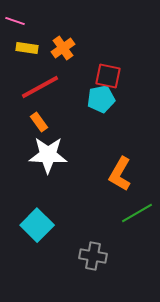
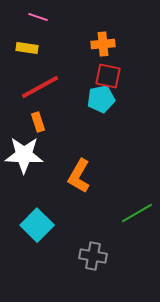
pink line: moved 23 px right, 4 px up
orange cross: moved 40 px right, 4 px up; rotated 30 degrees clockwise
orange rectangle: moved 1 px left; rotated 18 degrees clockwise
white star: moved 24 px left
orange L-shape: moved 41 px left, 2 px down
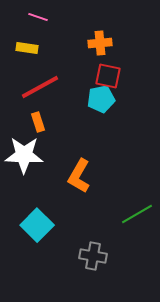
orange cross: moved 3 px left, 1 px up
green line: moved 1 px down
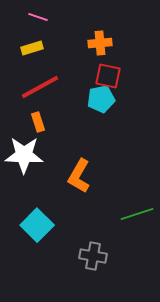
yellow rectangle: moved 5 px right; rotated 25 degrees counterclockwise
green line: rotated 12 degrees clockwise
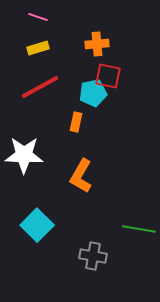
orange cross: moved 3 px left, 1 px down
yellow rectangle: moved 6 px right
cyan pentagon: moved 8 px left, 6 px up
orange rectangle: moved 38 px right; rotated 30 degrees clockwise
orange L-shape: moved 2 px right
green line: moved 2 px right, 15 px down; rotated 28 degrees clockwise
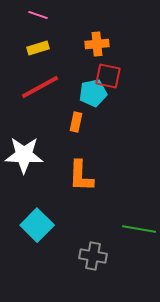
pink line: moved 2 px up
orange L-shape: rotated 28 degrees counterclockwise
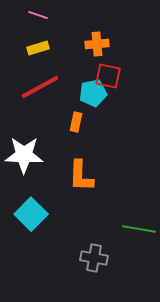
cyan square: moved 6 px left, 11 px up
gray cross: moved 1 px right, 2 px down
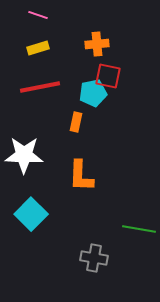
red line: rotated 18 degrees clockwise
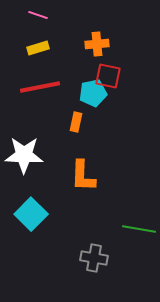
orange L-shape: moved 2 px right
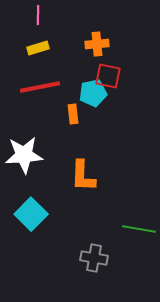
pink line: rotated 72 degrees clockwise
orange rectangle: moved 3 px left, 8 px up; rotated 18 degrees counterclockwise
white star: rotated 6 degrees counterclockwise
